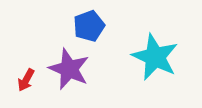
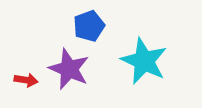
cyan star: moved 11 px left, 4 px down
red arrow: rotated 110 degrees counterclockwise
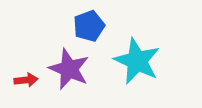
cyan star: moved 7 px left
red arrow: rotated 15 degrees counterclockwise
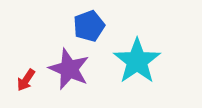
cyan star: rotated 12 degrees clockwise
red arrow: rotated 130 degrees clockwise
